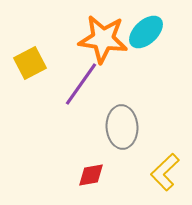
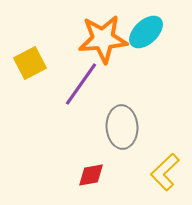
orange star: rotated 12 degrees counterclockwise
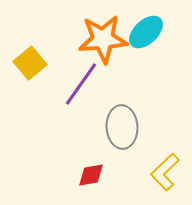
yellow square: rotated 12 degrees counterclockwise
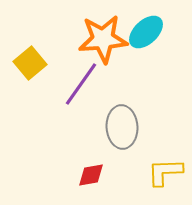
yellow L-shape: rotated 42 degrees clockwise
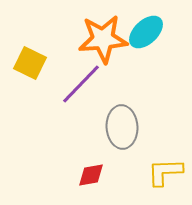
yellow square: rotated 24 degrees counterclockwise
purple line: rotated 9 degrees clockwise
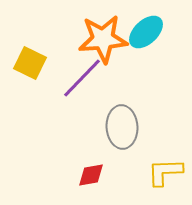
purple line: moved 1 px right, 6 px up
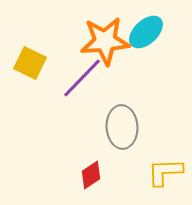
orange star: moved 2 px right, 2 px down
red diamond: rotated 24 degrees counterclockwise
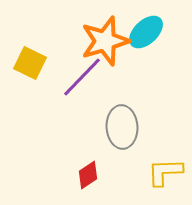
orange star: rotated 12 degrees counterclockwise
purple line: moved 1 px up
red diamond: moved 3 px left
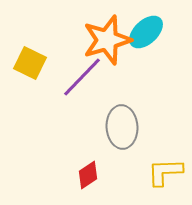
orange star: moved 2 px right, 1 px up
